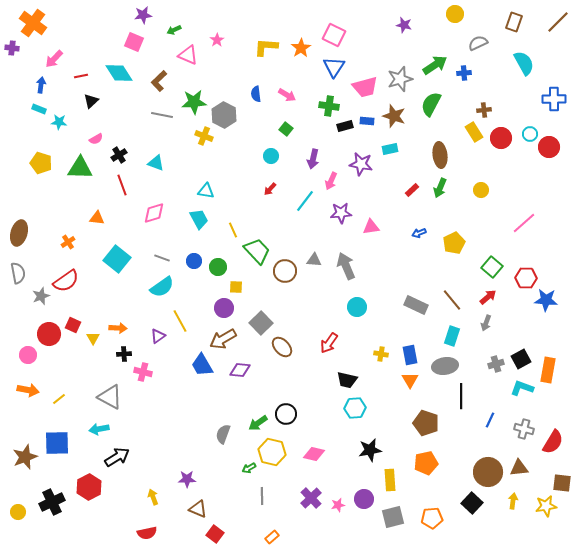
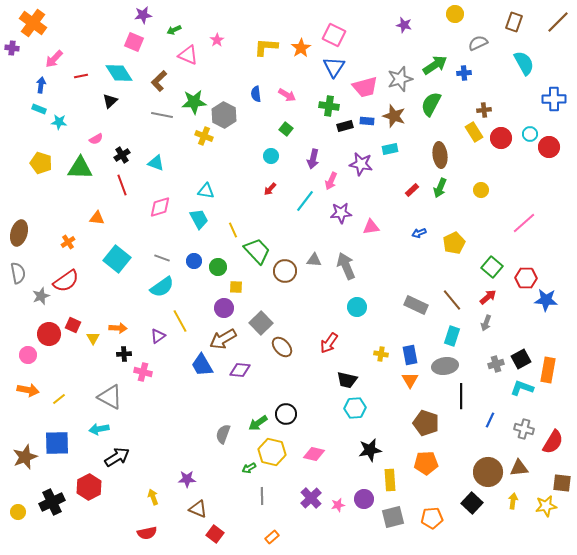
black triangle at (91, 101): moved 19 px right
black cross at (119, 155): moved 3 px right
pink diamond at (154, 213): moved 6 px right, 6 px up
orange pentagon at (426, 463): rotated 10 degrees clockwise
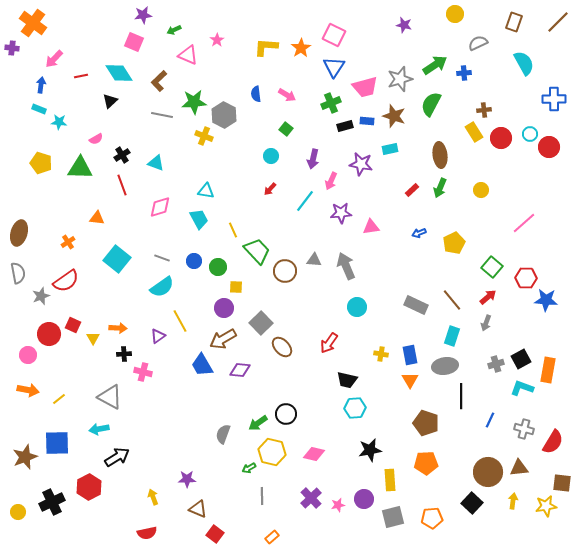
green cross at (329, 106): moved 2 px right, 3 px up; rotated 30 degrees counterclockwise
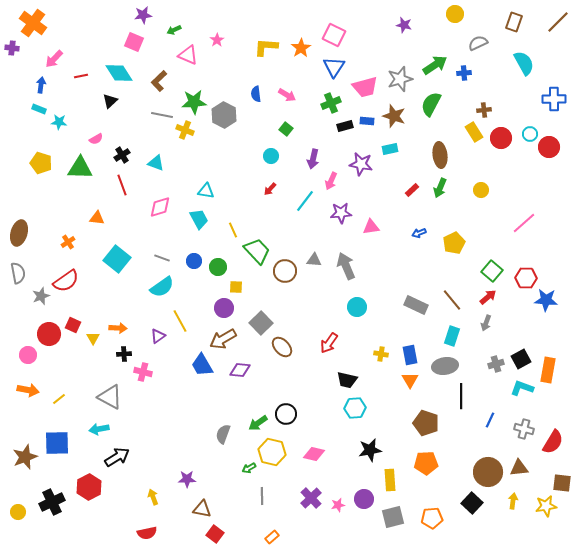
yellow cross at (204, 136): moved 19 px left, 6 px up
green square at (492, 267): moved 4 px down
brown triangle at (198, 509): moved 4 px right; rotated 12 degrees counterclockwise
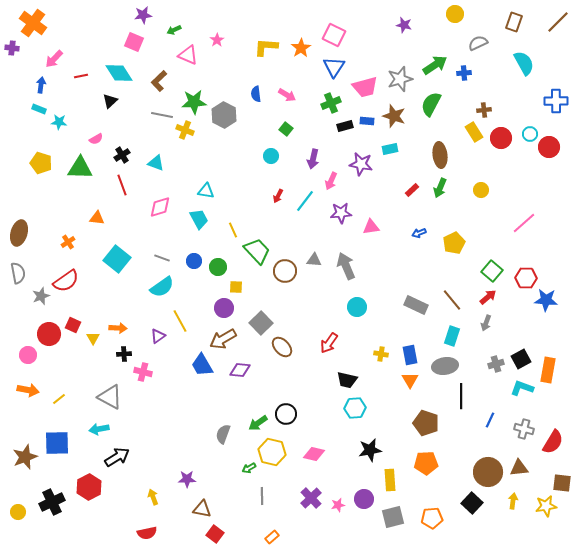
blue cross at (554, 99): moved 2 px right, 2 px down
red arrow at (270, 189): moved 8 px right, 7 px down; rotated 16 degrees counterclockwise
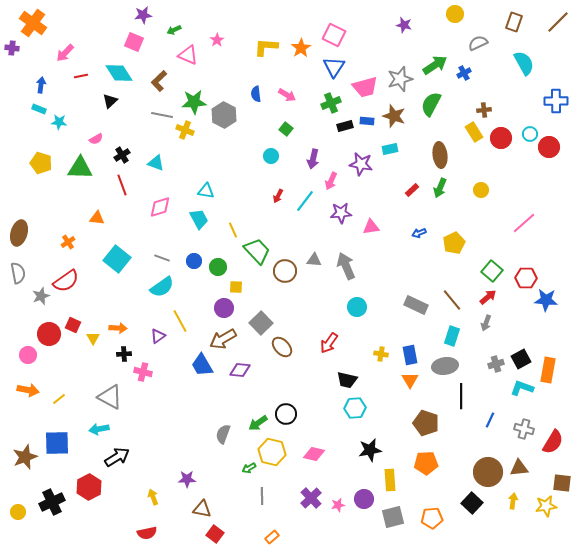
pink arrow at (54, 59): moved 11 px right, 6 px up
blue cross at (464, 73): rotated 24 degrees counterclockwise
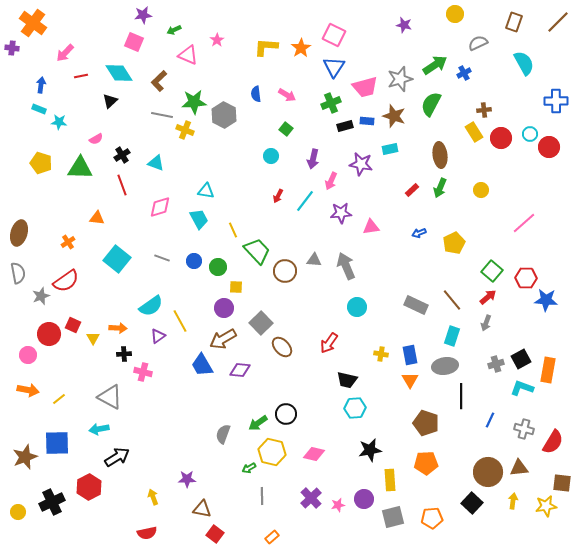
cyan semicircle at (162, 287): moved 11 px left, 19 px down
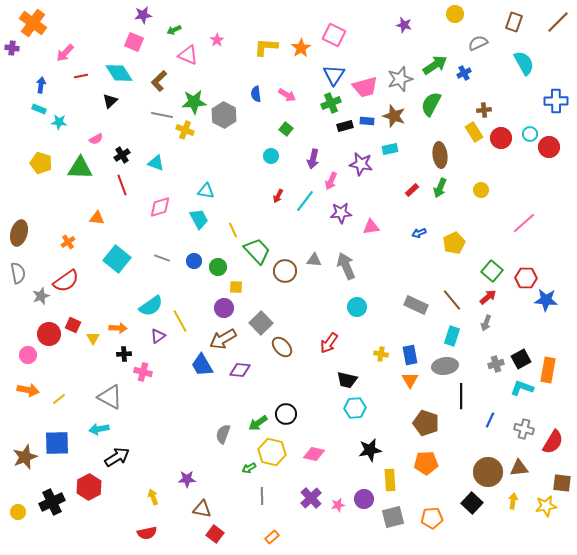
blue triangle at (334, 67): moved 8 px down
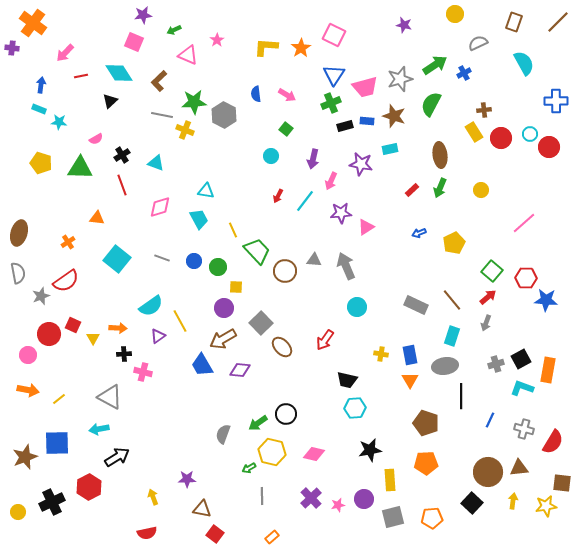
pink triangle at (371, 227): moved 5 px left; rotated 24 degrees counterclockwise
red arrow at (329, 343): moved 4 px left, 3 px up
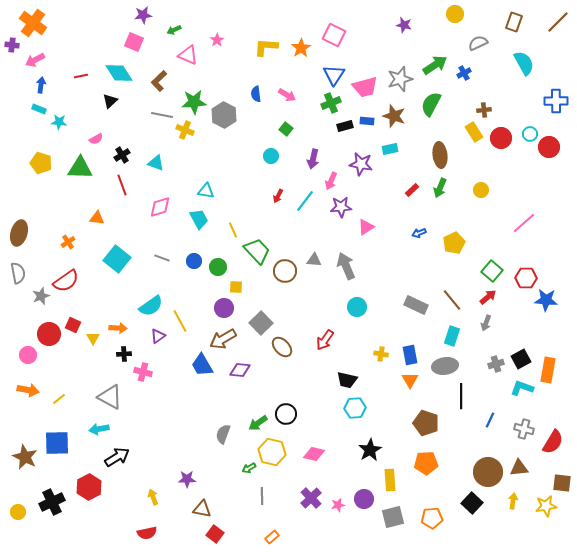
purple cross at (12, 48): moved 3 px up
pink arrow at (65, 53): moved 30 px left, 7 px down; rotated 18 degrees clockwise
purple star at (341, 213): moved 6 px up
black star at (370, 450): rotated 20 degrees counterclockwise
brown star at (25, 457): rotated 25 degrees counterclockwise
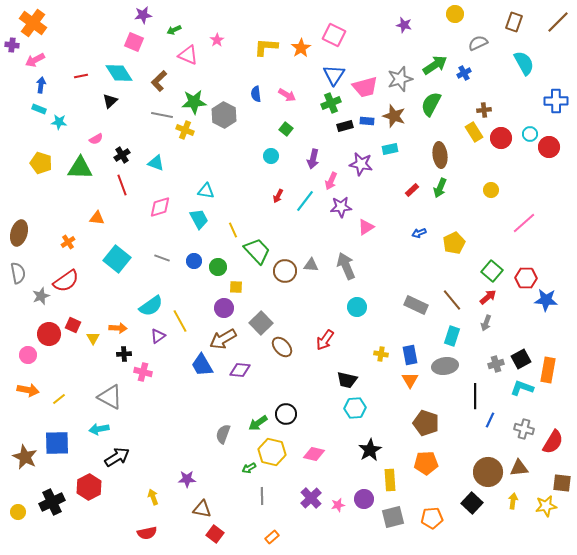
yellow circle at (481, 190): moved 10 px right
gray triangle at (314, 260): moved 3 px left, 5 px down
black line at (461, 396): moved 14 px right
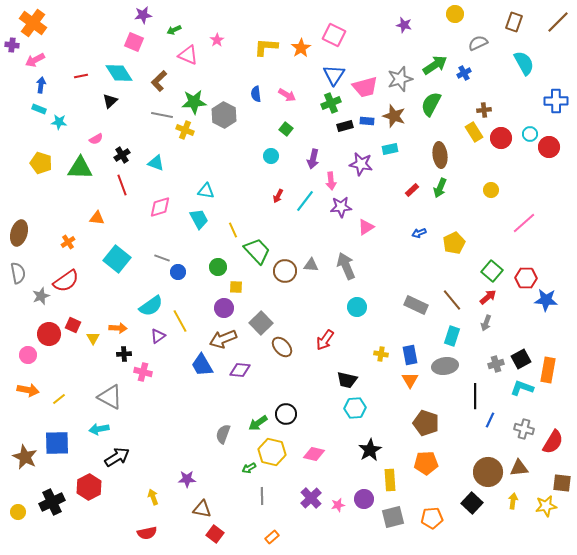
pink arrow at (331, 181): rotated 30 degrees counterclockwise
blue circle at (194, 261): moved 16 px left, 11 px down
brown arrow at (223, 339): rotated 8 degrees clockwise
